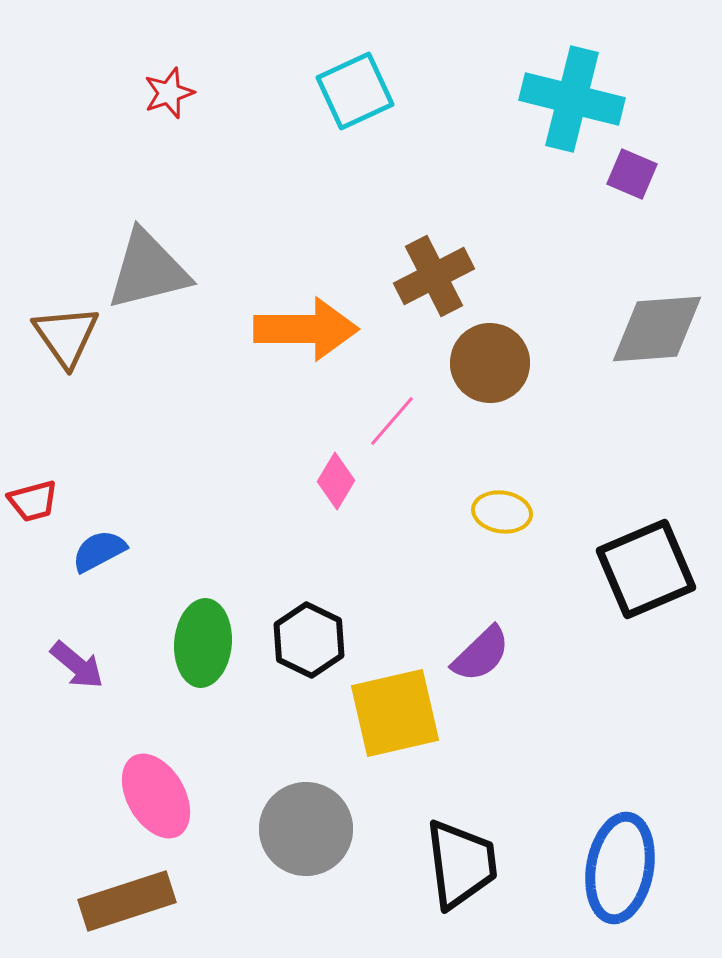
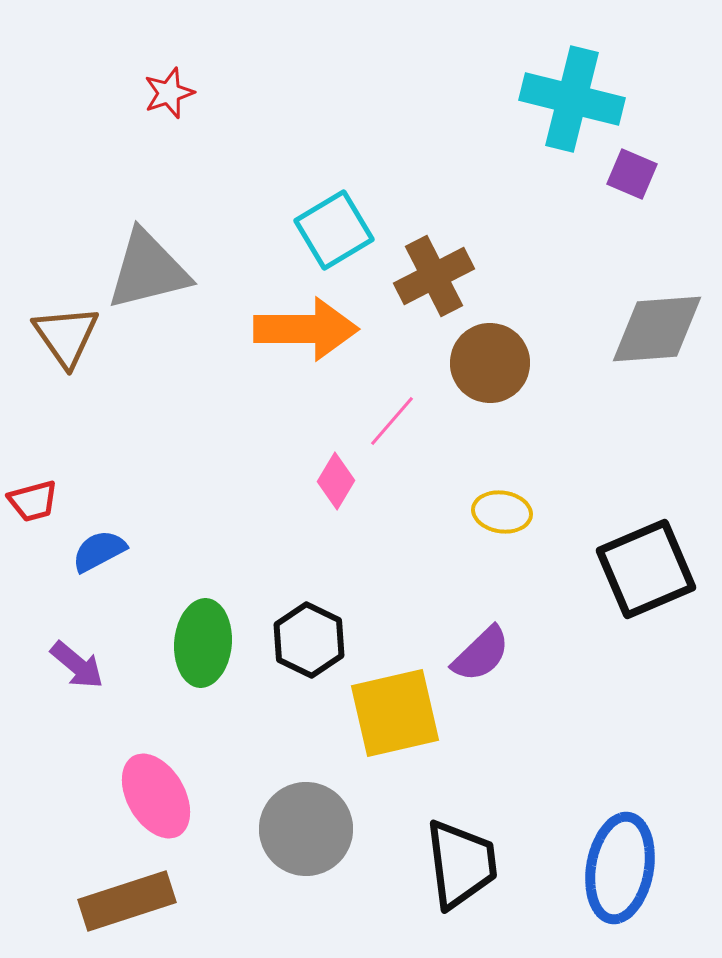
cyan square: moved 21 px left, 139 px down; rotated 6 degrees counterclockwise
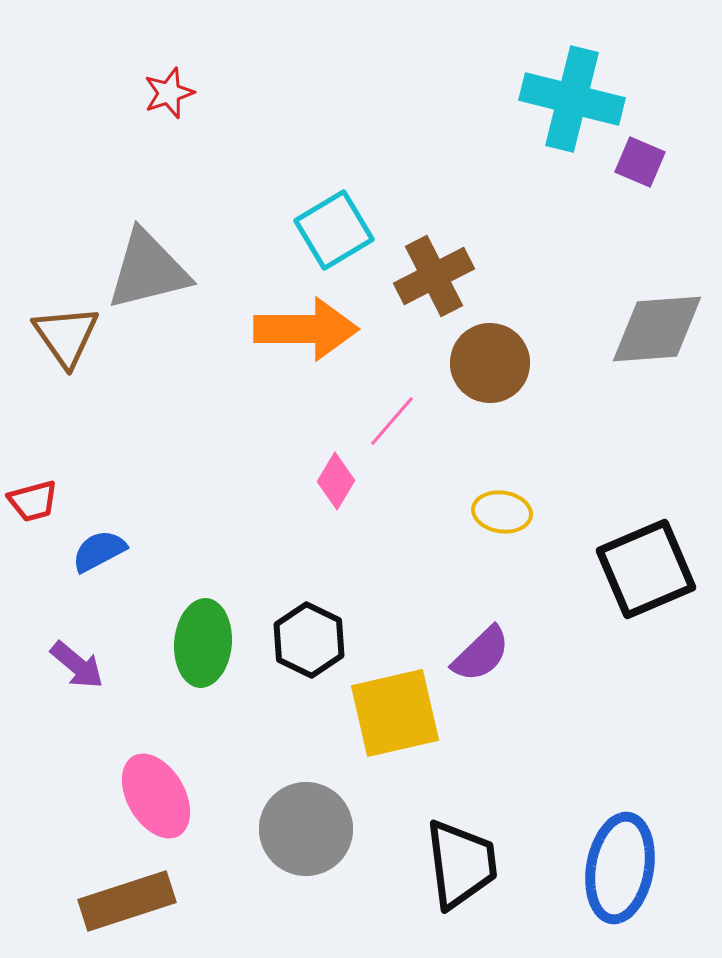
purple square: moved 8 px right, 12 px up
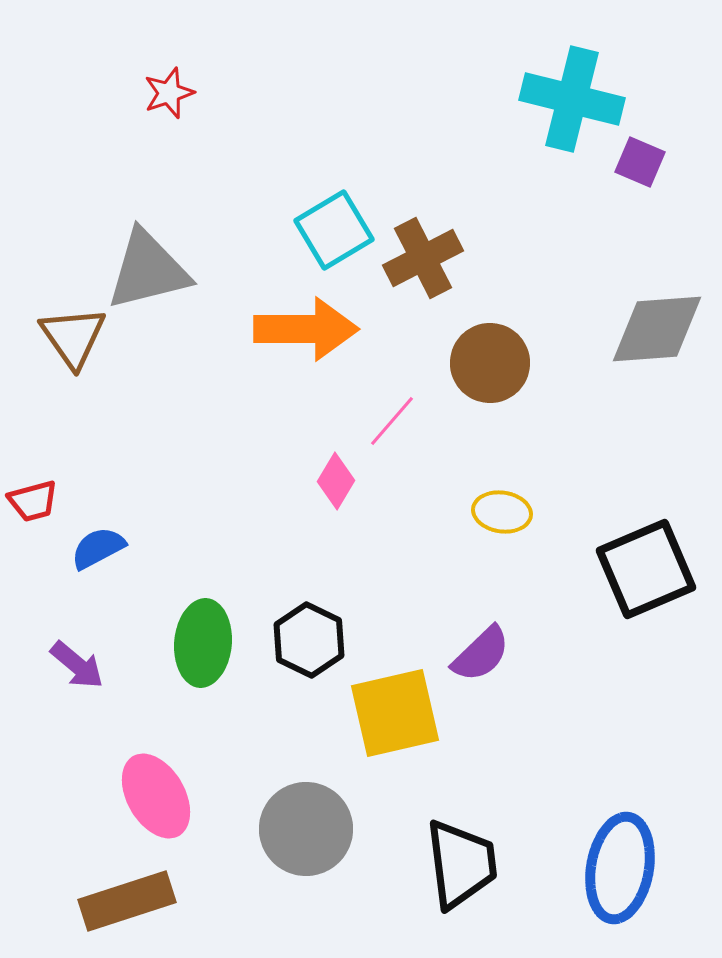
brown cross: moved 11 px left, 18 px up
brown triangle: moved 7 px right, 1 px down
blue semicircle: moved 1 px left, 3 px up
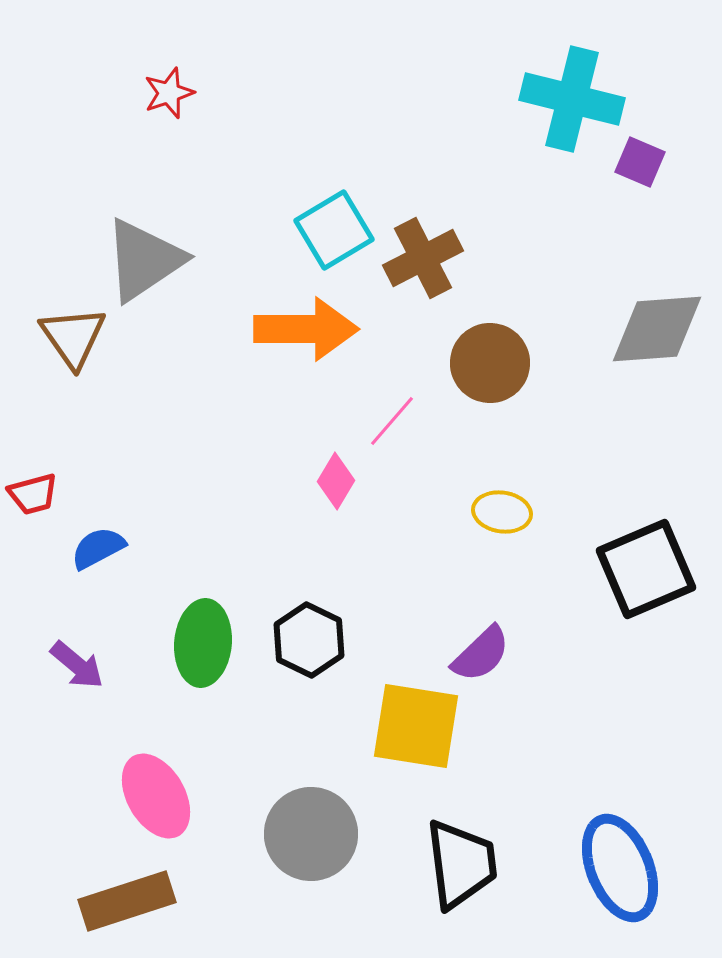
gray triangle: moved 4 px left, 10 px up; rotated 20 degrees counterclockwise
red trapezoid: moved 7 px up
yellow square: moved 21 px right, 13 px down; rotated 22 degrees clockwise
gray circle: moved 5 px right, 5 px down
blue ellipse: rotated 32 degrees counterclockwise
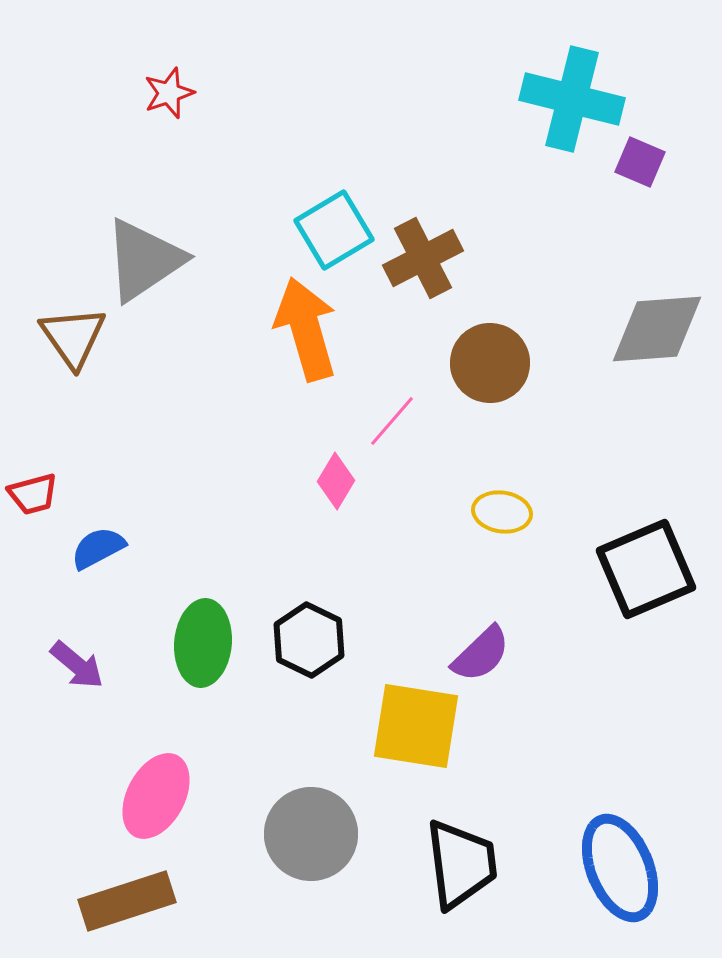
orange arrow: rotated 106 degrees counterclockwise
pink ellipse: rotated 58 degrees clockwise
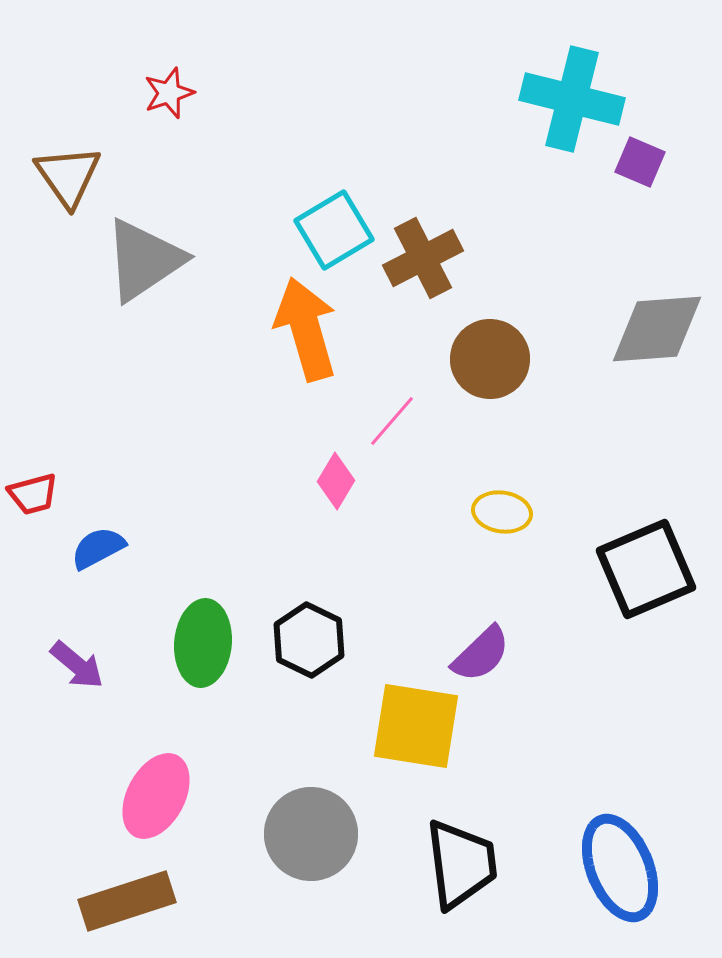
brown triangle: moved 5 px left, 161 px up
brown circle: moved 4 px up
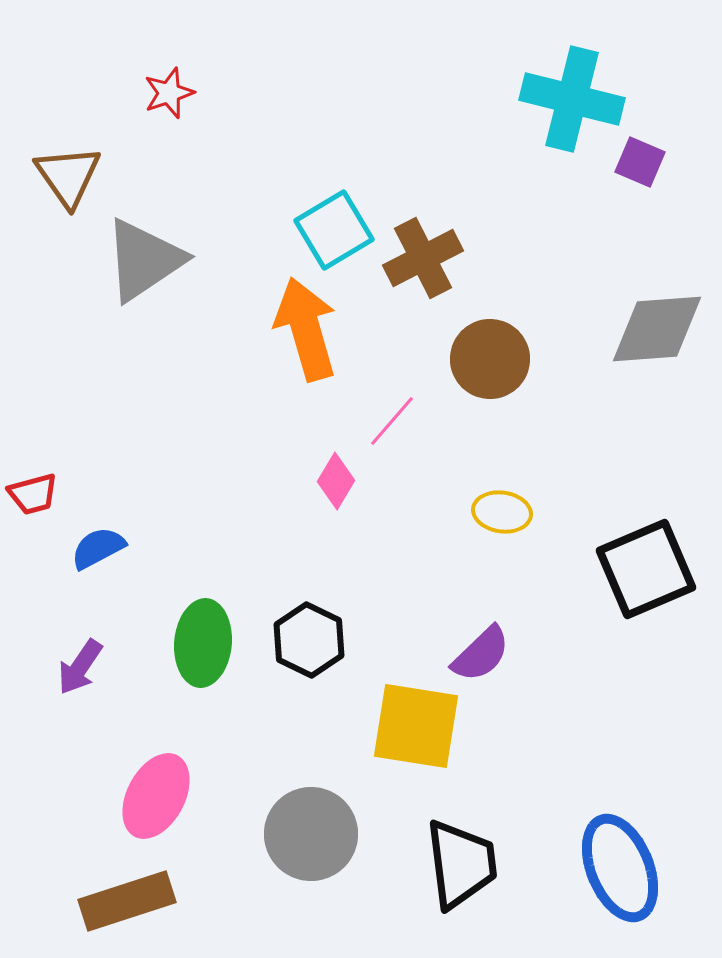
purple arrow: moved 3 px right, 2 px down; rotated 84 degrees clockwise
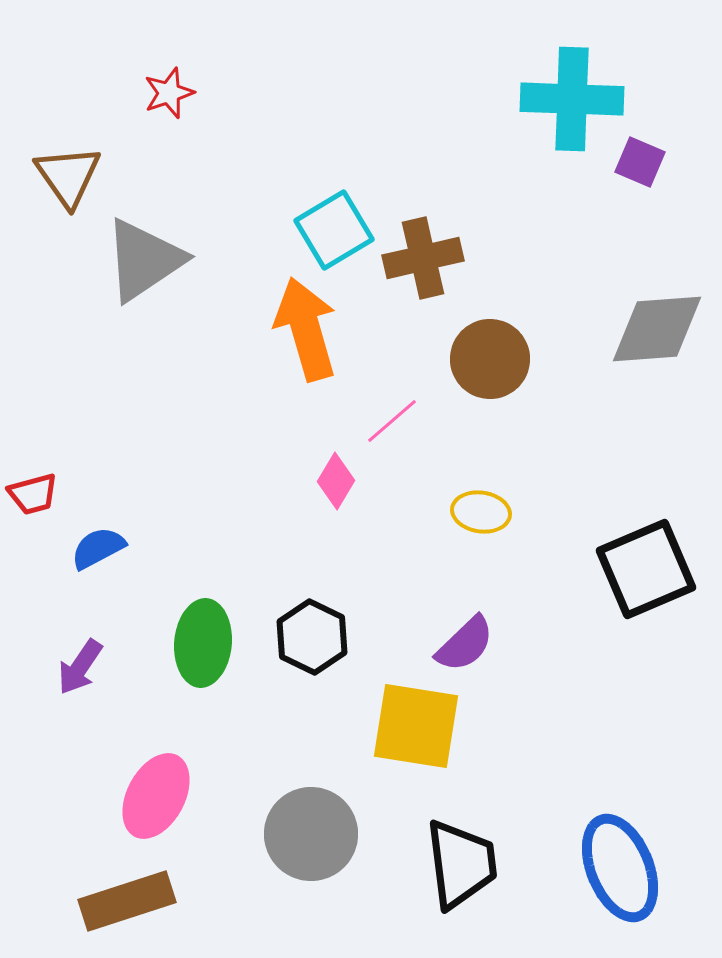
cyan cross: rotated 12 degrees counterclockwise
brown cross: rotated 14 degrees clockwise
pink line: rotated 8 degrees clockwise
yellow ellipse: moved 21 px left
black hexagon: moved 3 px right, 3 px up
purple semicircle: moved 16 px left, 10 px up
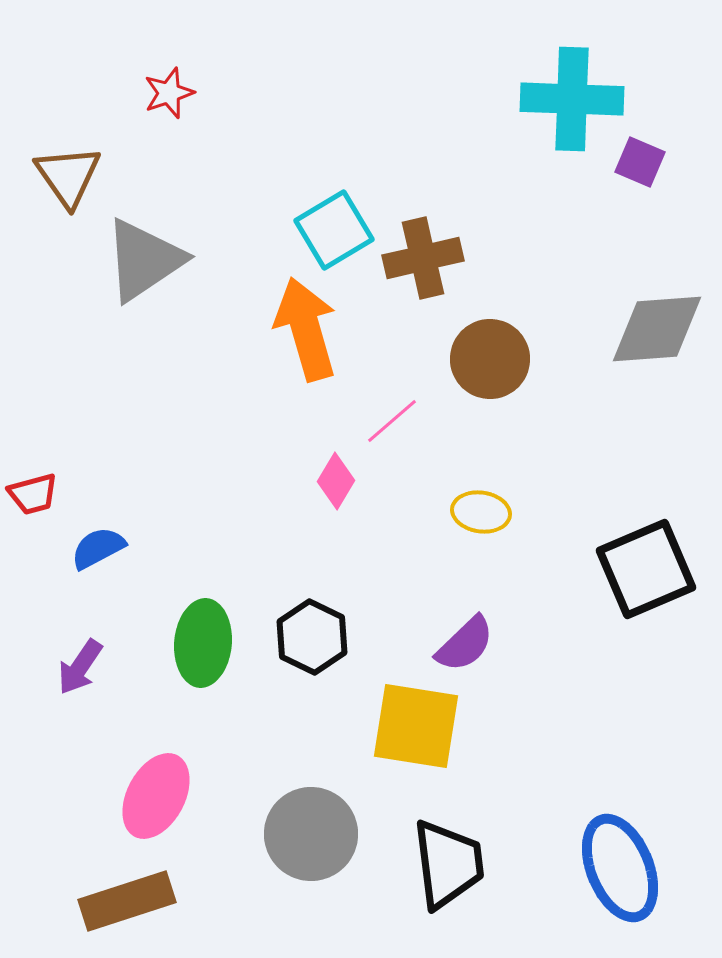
black trapezoid: moved 13 px left
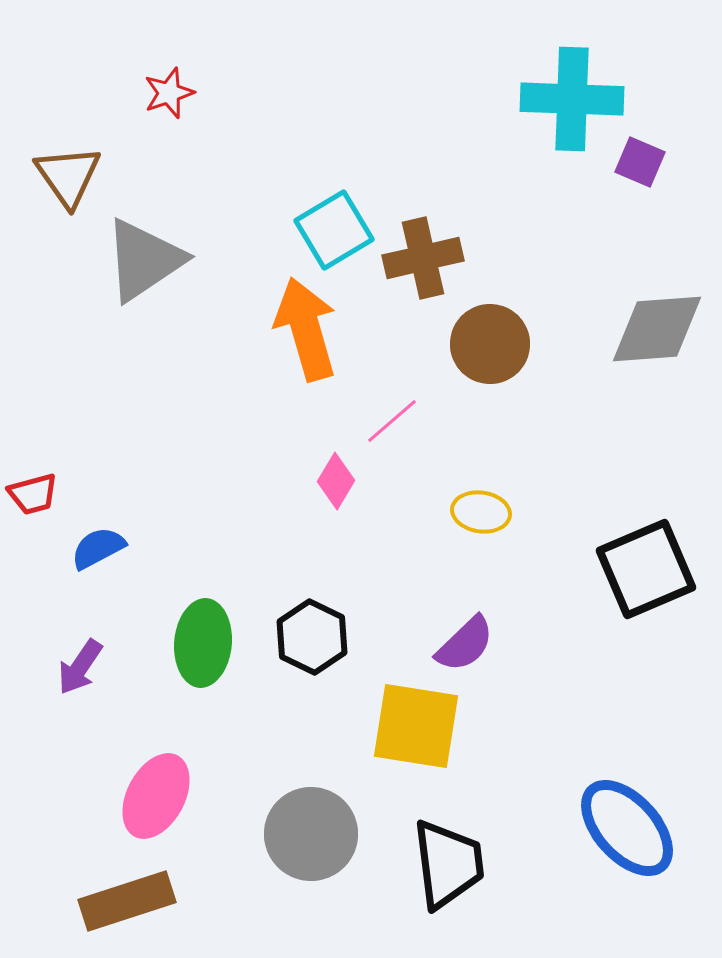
brown circle: moved 15 px up
blue ellipse: moved 7 px right, 40 px up; rotated 20 degrees counterclockwise
